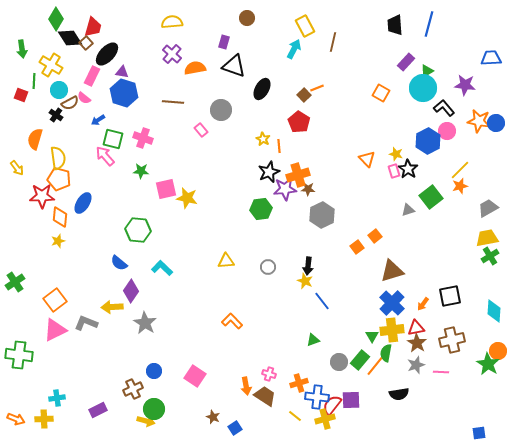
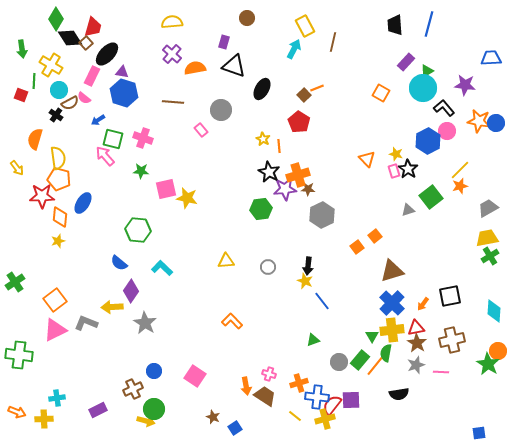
black star at (269, 172): rotated 20 degrees counterclockwise
orange arrow at (16, 419): moved 1 px right, 7 px up
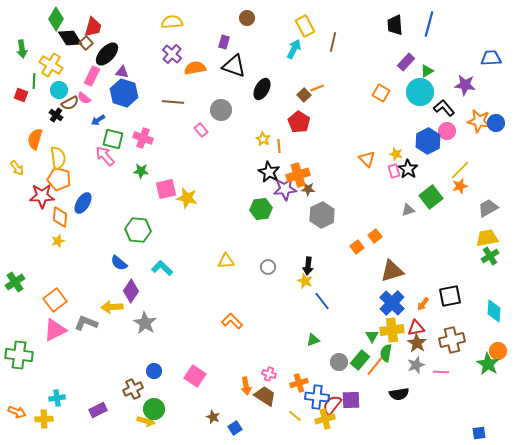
cyan circle at (423, 88): moved 3 px left, 4 px down
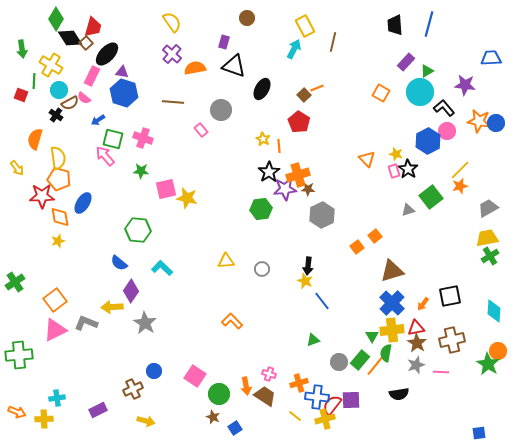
yellow semicircle at (172, 22): rotated 60 degrees clockwise
black star at (269, 172): rotated 10 degrees clockwise
orange diamond at (60, 217): rotated 15 degrees counterclockwise
gray circle at (268, 267): moved 6 px left, 2 px down
green cross at (19, 355): rotated 12 degrees counterclockwise
green circle at (154, 409): moved 65 px right, 15 px up
